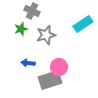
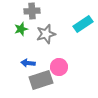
gray cross: rotated 28 degrees counterclockwise
gray star: moved 1 px up
gray rectangle: moved 9 px left
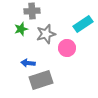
pink circle: moved 8 px right, 19 px up
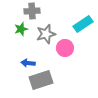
pink circle: moved 2 px left
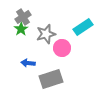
gray cross: moved 9 px left, 6 px down; rotated 28 degrees counterclockwise
cyan rectangle: moved 3 px down
green star: rotated 16 degrees counterclockwise
pink circle: moved 3 px left
gray rectangle: moved 10 px right, 1 px up
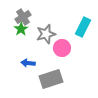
cyan rectangle: rotated 30 degrees counterclockwise
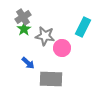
green star: moved 3 px right
gray star: moved 1 px left, 2 px down; rotated 24 degrees clockwise
blue arrow: rotated 144 degrees counterclockwise
gray rectangle: rotated 20 degrees clockwise
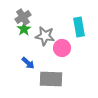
cyan rectangle: moved 4 px left; rotated 36 degrees counterclockwise
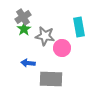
blue arrow: rotated 144 degrees clockwise
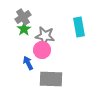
pink circle: moved 20 px left, 2 px down
blue arrow: rotated 56 degrees clockwise
